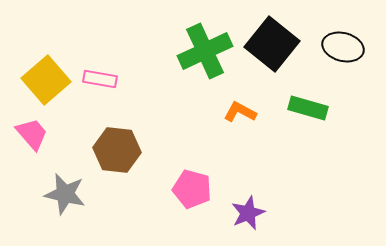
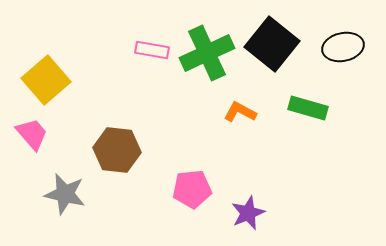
black ellipse: rotated 27 degrees counterclockwise
green cross: moved 2 px right, 2 px down
pink rectangle: moved 52 px right, 29 px up
pink pentagon: rotated 21 degrees counterclockwise
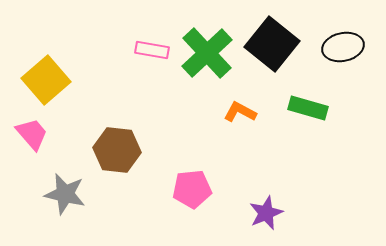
green cross: rotated 18 degrees counterclockwise
purple star: moved 18 px right
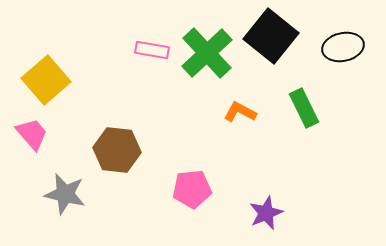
black square: moved 1 px left, 8 px up
green rectangle: moved 4 px left; rotated 48 degrees clockwise
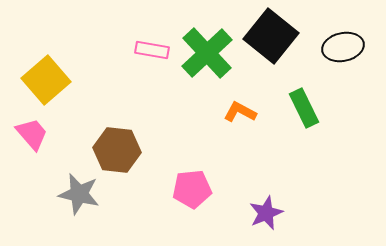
gray star: moved 14 px right
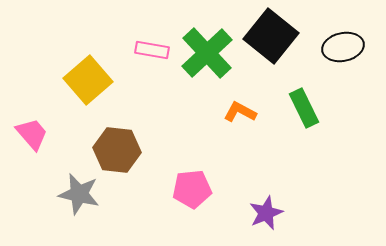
yellow square: moved 42 px right
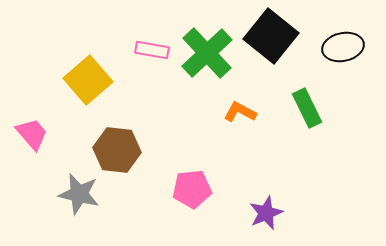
green rectangle: moved 3 px right
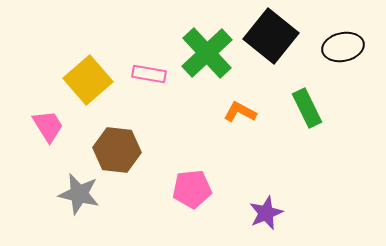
pink rectangle: moved 3 px left, 24 px down
pink trapezoid: moved 16 px right, 8 px up; rotated 9 degrees clockwise
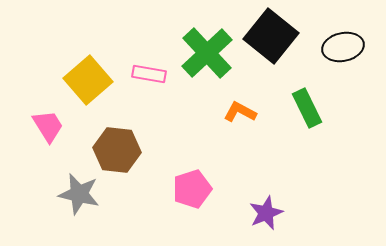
pink pentagon: rotated 12 degrees counterclockwise
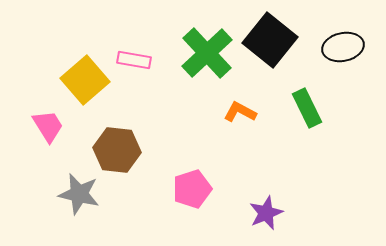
black square: moved 1 px left, 4 px down
pink rectangle: moved 15 px left, 14 px up
yellow square: moved 3 px left
